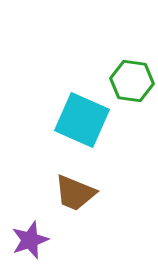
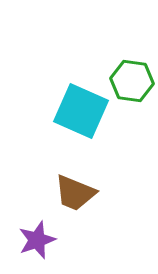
cyan square: moved 1 px left, 9 px up
purple star: moved 7 px right
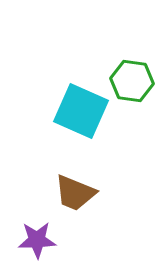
purple star: rotated 18 degrees clockwise
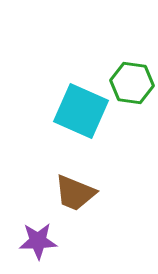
green hexagon: moved 2 px down
purple star: moved 1 px right, 1 px down
